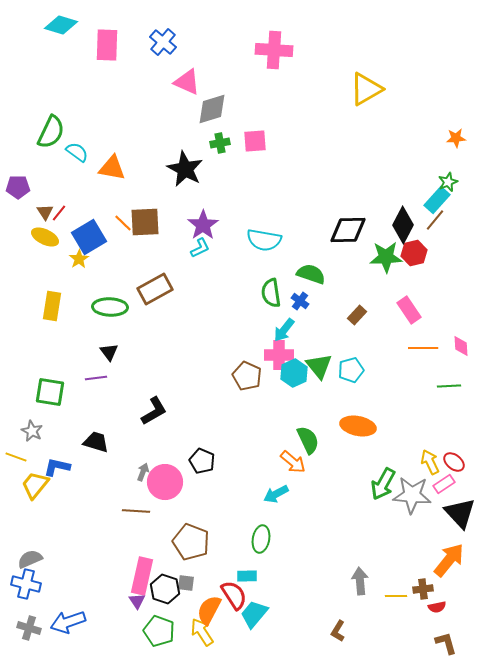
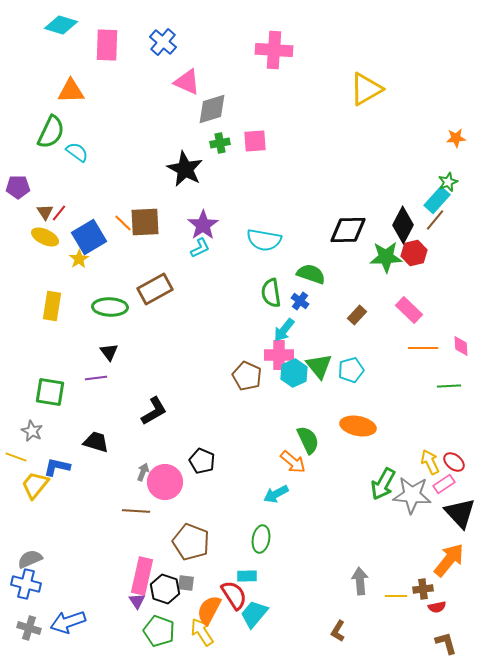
orange triangle at (112, 168): moved 41 px left, 77 px up; rotated 12 degrees counterclockwise
pink rectangle at (409, 310): rotated 12 degrees counterclockwise
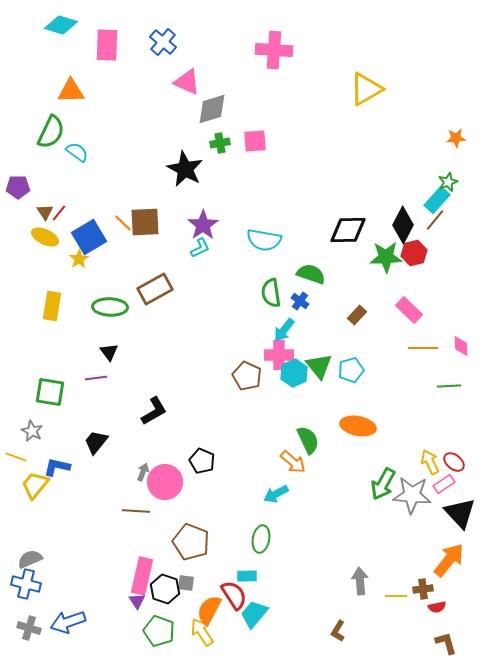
black trapezoid at (96, 442): rotated 68 degrees counterclockwise
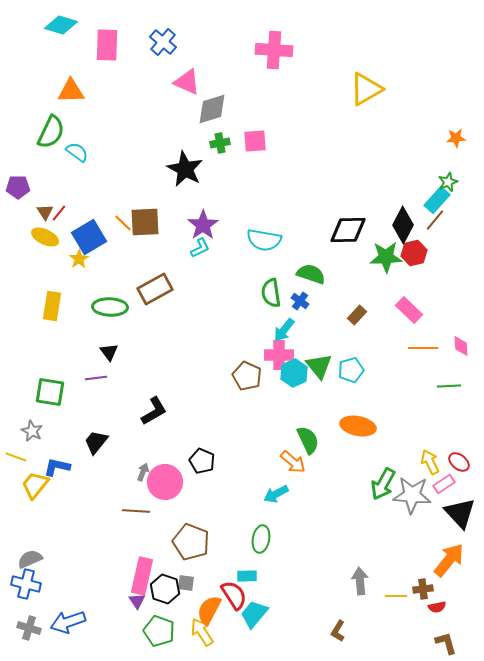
red ellipse at (454, 462): moved 5 px right
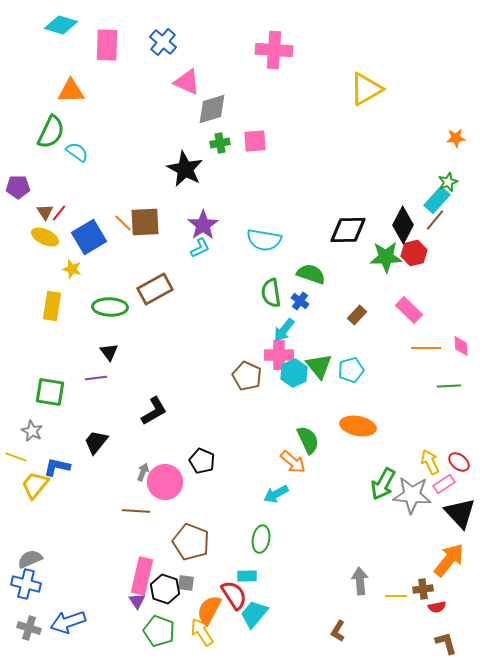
yellow star at (79, 259): moved 7 px left, 10 px down; rotated 24 degrees counterclockwise
orange line at (423, 348): moved 3 px right
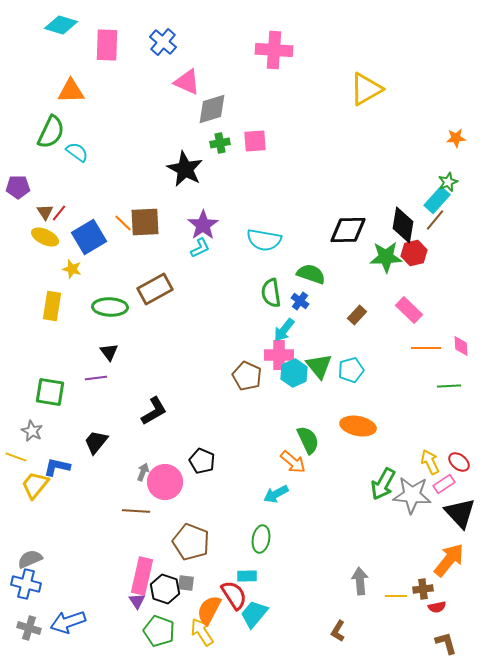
black diamond at (403, 225): rotated 18 degrees counterclockwise
